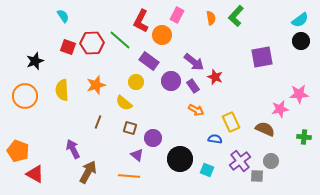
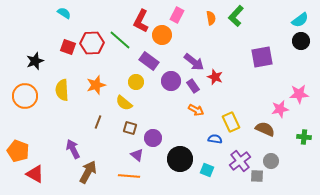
cyan semicircle at (63, 16): moved 1 px right, 3 px up; rotated 24 degrees counterclockwise
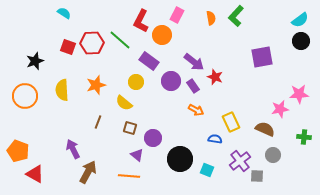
gray circle at (271, 161): moved 2 px right, 6 px up
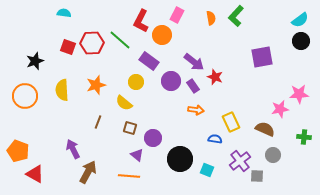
cyan semicircle at (64, 13): rotated 24 degrees counterclockwise
orange arrow at (196, 110): rotated 21 degrees counterclockwise
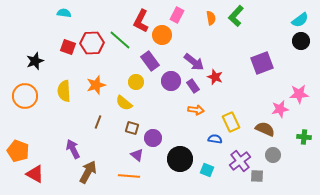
purple square at (262, 57): moved 6 px down; rotated 10 degrees counterclockwise
purple rectangle at (149, 61): moved 1 px right; rotated 18 degrees clockwise
yellow semicircle at (62, 90): moved 2 px right, 1 px down
brown square at (130, 128): moved 2 px right
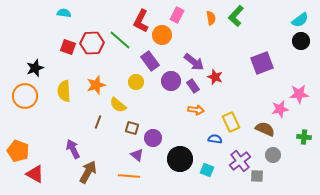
black star at (35, 61): moved 7 px down
yellow semicircle at (124, 103): moved 6 px left, 2 px down
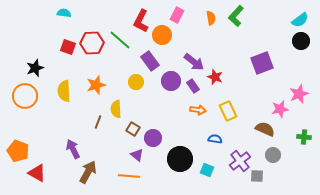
pink star at (299, 94): rotated 18 degrees counterclockwise
yellow semicircle at (118, 105): moved 2 px left, 4 px down; rotated 48 degrees clockwise
orange arrow at (196, 110): moved 2 px right
yellow rectangle at (231, 122): moved 3 px left, 11 px up
brown square at (132, 128): moved 1 px right, 1 px down; rotated 16 degrees clockwise
red triangle at (35, 174): moved 2 px right, 1 px up
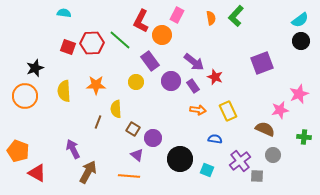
orange star at (96, 85): rotated 18 degrees clockwise
pink star at (280, 109): moved 1 px down
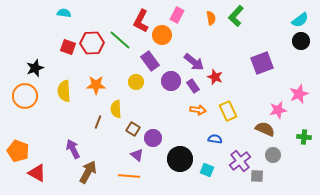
pink star at (280, 110): moved 2 px left
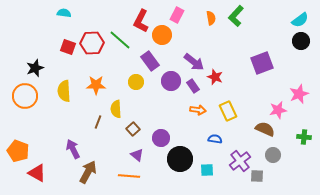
brown square at (133, 129): rotated 16 degrees clockwise
purple circle at (153, 138): moved 8 px right
cyan square at (207, 170): rotated 24 degrees counterclockwise
